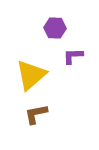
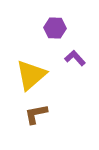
purple L-shape: moved 2 px right, 2 px down; rotated 50 degrees clockwise
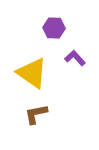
purple hexagon: moved 1 px left
yellow triangle: moved 1 px right, 2 px up; rotated 44 degrees counterclockwise
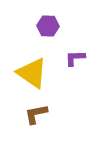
purple hexagon: moved 6 px left, 2 px up
purple L-shape: rotated 50 degrees counterclockwise
